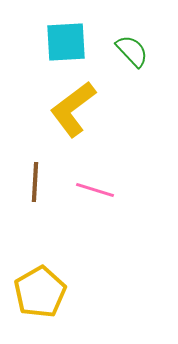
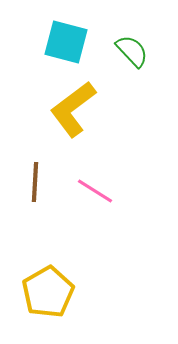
cyan square: rotated 18 degrees clockwise
pink line: moved 1 px down; rotated 15 degrees clockwise
yellow pentagon: moved 8 px right
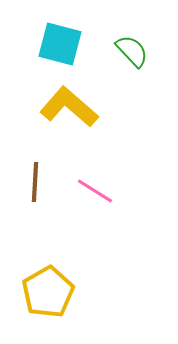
cyan square: moved 6 px left, 2 px down
yellow L-shape: moved 4 px left, 2 px up; rotated 78 degrees clockwise
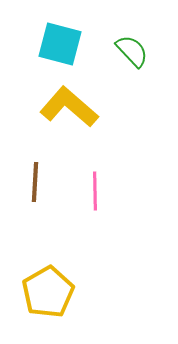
pink line: rotated 57 degrees clockwise
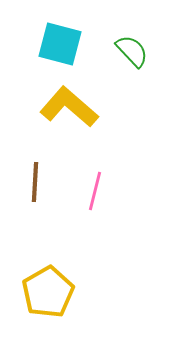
pink line: rotated 15 degrees clockwise
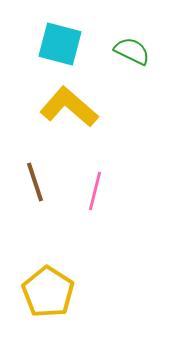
green semicircle: rotated 21 degrees counterclockwise
brown line: rotated 21 degrees counterclockwise
yellow pentagon: rotated 9 degrees counterclockwise
